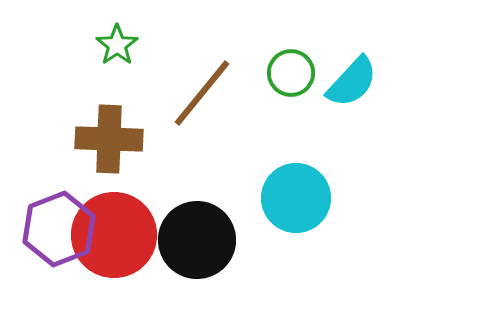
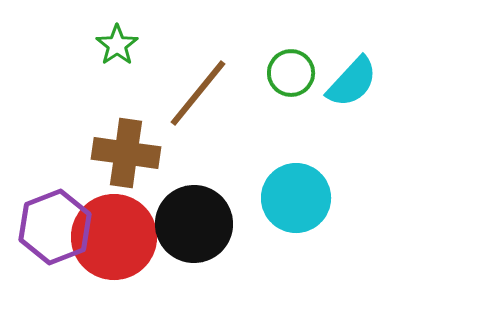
brown line: moved 4 px left
brown cross: moved 17 px right, 14 px down; rotated 6 degrees clockwise
purple hexagon: moved 4 px left, 2 px up
red circle: moved 2 px down
black circle: moved 3 px left, 16 px up
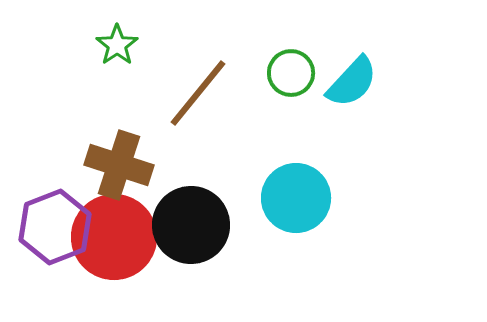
brown cross: moved 7 px left, 12 px down; rotated 10 degrees clockwise
black circle: moved 3 px left, 1 px down
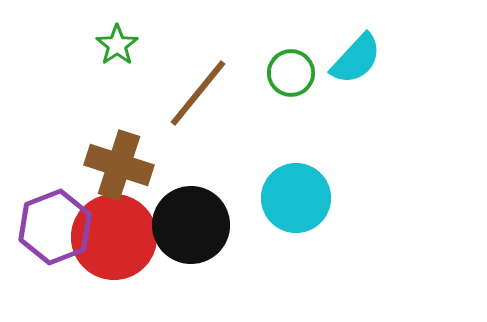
cyan semicircle: moved 4 px right, 23 px up
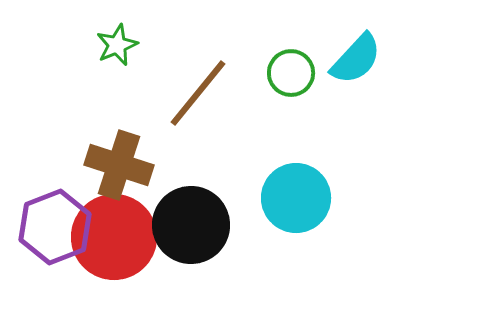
green star: rotated 12 degrees clockwise
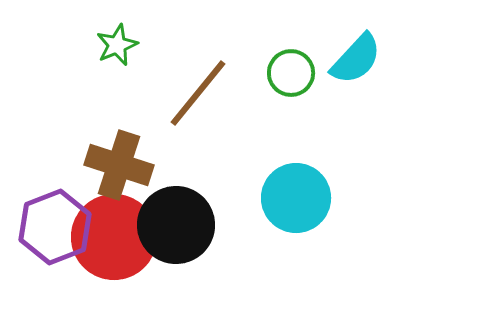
black circle: moved 15 px left
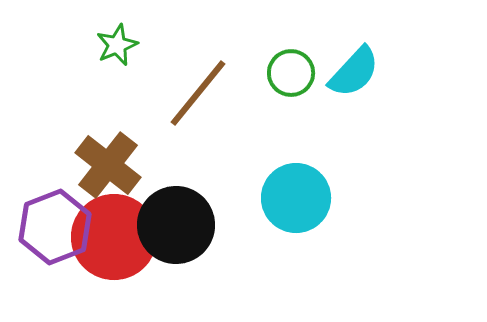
cyan semicircle: moved 2 px left, 13 px down
brown cross: moved 11 px left; rotated 20 degrees clockwise
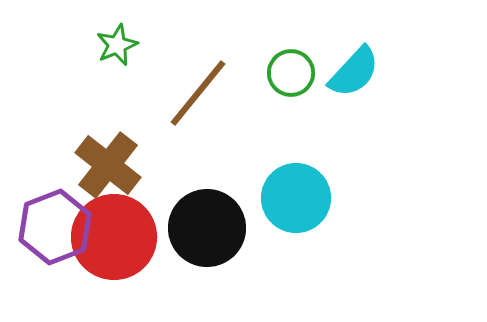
black circle: moved 31 px right, 3 px down
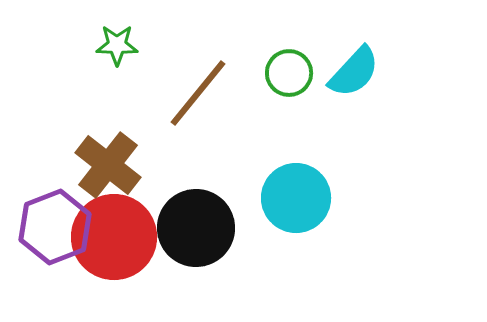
green star: rotated 24 degrees clockwise
green circle: moved 2 px left
black circle: moved 11 px left
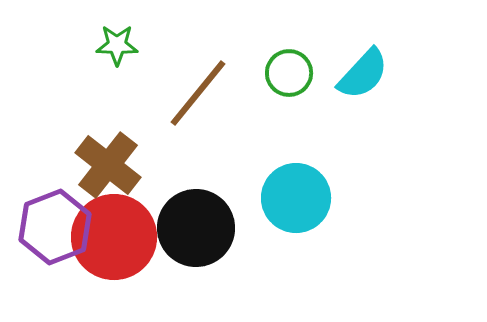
cyan semicircle: moved 9 px right, 2 px down
